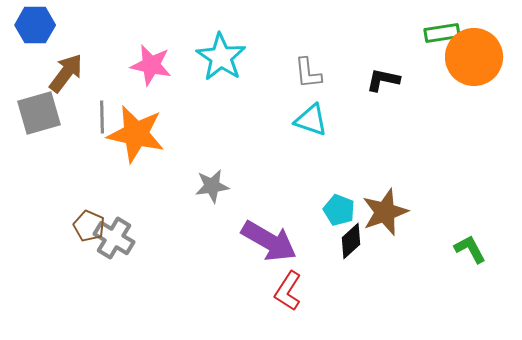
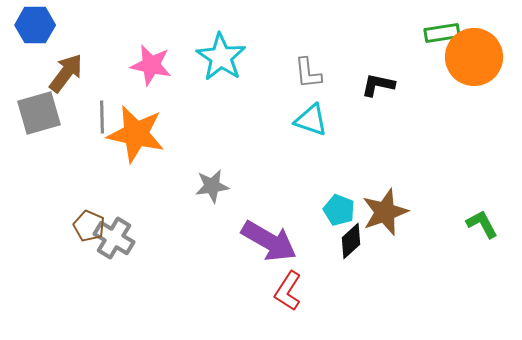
black L-shape: moved 5 px left, 5 px down
green L-shape: moved 12 px right, 25 px up
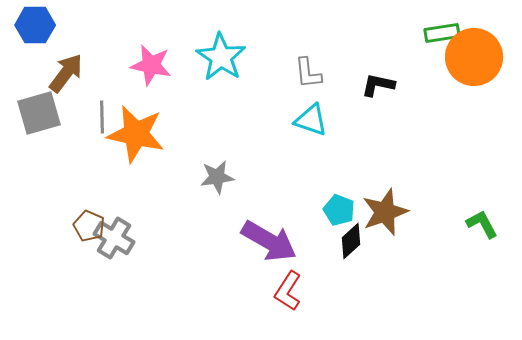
gray star: moved 5 px right, 9 px up
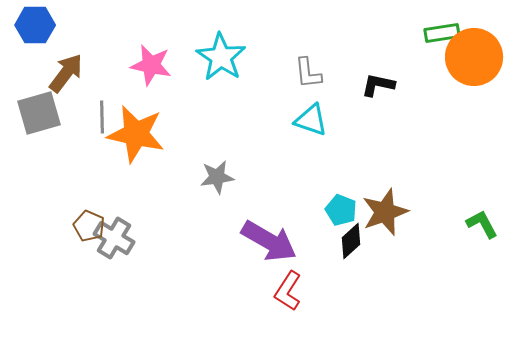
cyan pentagon: moved 2 px right
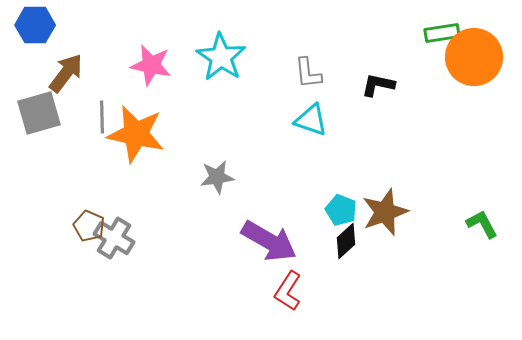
black diamond: moved 5 px left
